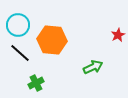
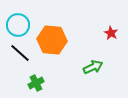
red star: moved 7 px left, 2 px up; rotated 16 degrees counterclockwise
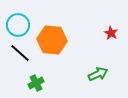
green arrow: moved 5 px right, 7 px down
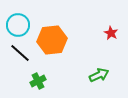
orange hexagon: rotated 12 degrees counterclockwise
green arrow: moved 1 px right, 1 px down
green cross: moved 2 px right, 2 px up
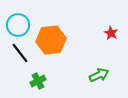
orange hexagon: moved 1 px left
black line: rotated 10 degrees clockwise
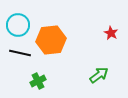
black line: rotated 40 degrees counterclockwise
green arrow: rotated 12 degrees counterclockwise
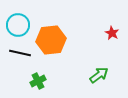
red star: moved 1 px right
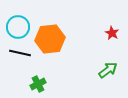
cyan circle: moved 2 px down
orange hexagon: moved 1 px left, 1 px up
green arrow: moved 9 px right, 5 px up
green cross: moved 3 px down
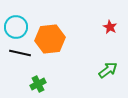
cyan circle: moved 2 px left
red star: moved 2 px left, 6 px up
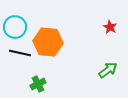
cyan circle: moved 1 px left
orange hexagon: moved 2 px left, 3 px down; rotated 12 degrees clockwise
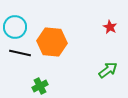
orange hexagon: moved 4 px right
green cross: moved 2 px right, 2 px down
